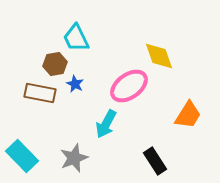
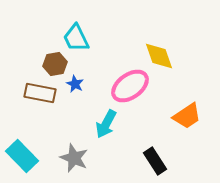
pink ellipse: moved 1 px right
orange trapezoid: moved 1 px left, 1 px down; rotated 24 degrees clockwise
gray star: rotated 28 degrees counterclockwise
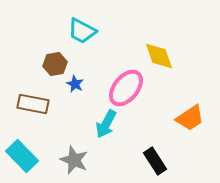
cyan trapezoid: moved 6 px right, 7 px up; rotated 36 degrees counterclockwise
pink ellipse: moved 4 px left, 2 px down; rotated 15 degrees counterclockwise
brown rectangle: moved 7 px left, 11 px down
orange trapezoid: moved 3 px right, 2 px down
gray star: moved 2 px down
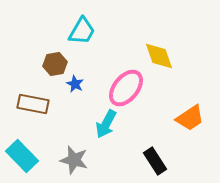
cyan trapezoid: rotated 88 degrees counterclockwise
gray star: rotated 8 degrees counterclockwise
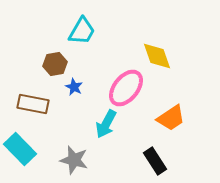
yellow diamond: moved 2 px left
blue star: moved 1 px left, 3 px down
orange trapezoid: moved 19 px left
cyan rectangle: moved 2 px left, 7 px up
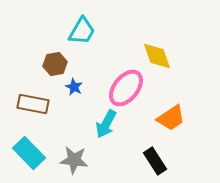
cyan rectangle: moved 9 px right, 4 px down
gray star: rotated 8 degrees counterclockwise
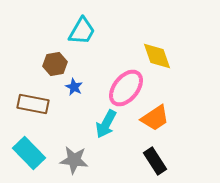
orange trapezoid: moved 16 px left
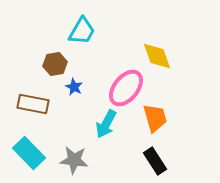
orange trapezoid: rotated 72 degrees counterclockwise
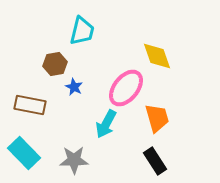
cyan trapezoid: rotated 16 degrees counterclockwise
brown rectangle: moved 3 px left, 1 px down
orange trapezoid: moved 2 px right
cyan rectangle: moved 5 px left
gray star: rotated 8 degrees counterclockwise
